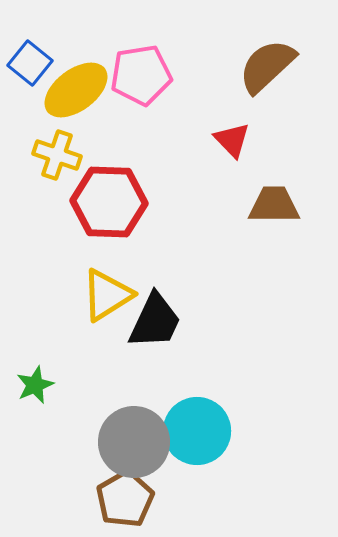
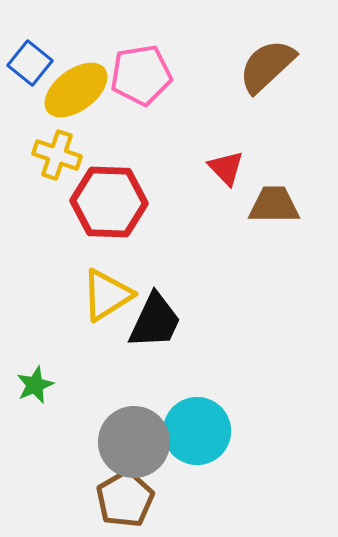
red triangle: moved 6 px left, 28 px down
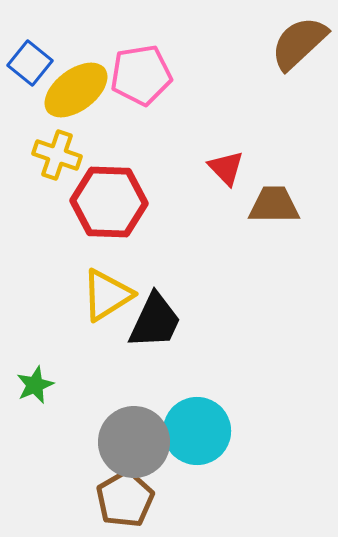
brown semicircle: moved 32 px right, 23 px up
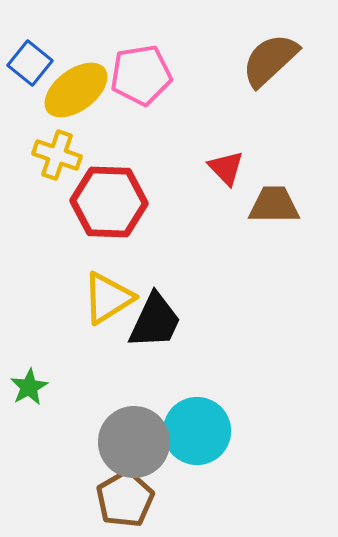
brown semicircle: moved 29 px left, 17 px down
yellow triangle: moved 1 px right, 3 px down
green star: moved 6 px left, 2 px down; rotated 6 degrees counterclockwise
